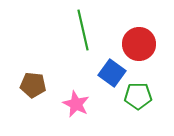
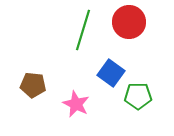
green line: rotated 30 degrees clockwise
red circle: moved 10 px left, 22 px up
blue square: moved 1 px left
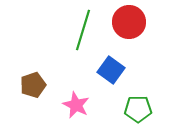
blue square: moved 3 px up
brown pentagon: rotated 25 degrees counterclockwise
green pentagon: moved 13 px down
pink star: moved 1 px down
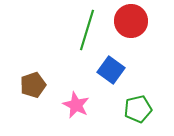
red circle: moved 2 px right, 1 px up
green line: moved 4 px right
green pentagon: rotated 12 degrees counterclockwise
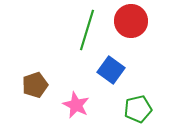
brown pentagon: moved 2 px right
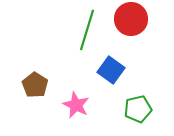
red circle: moved 2 px up
brown pentagon: rotated 20 degrees counterclockwise
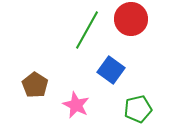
green line: rotated 12 degrees clockwise
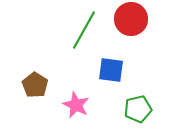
green line: moved 3 px left
blue square: rotated 28 degrees counterclockwise
